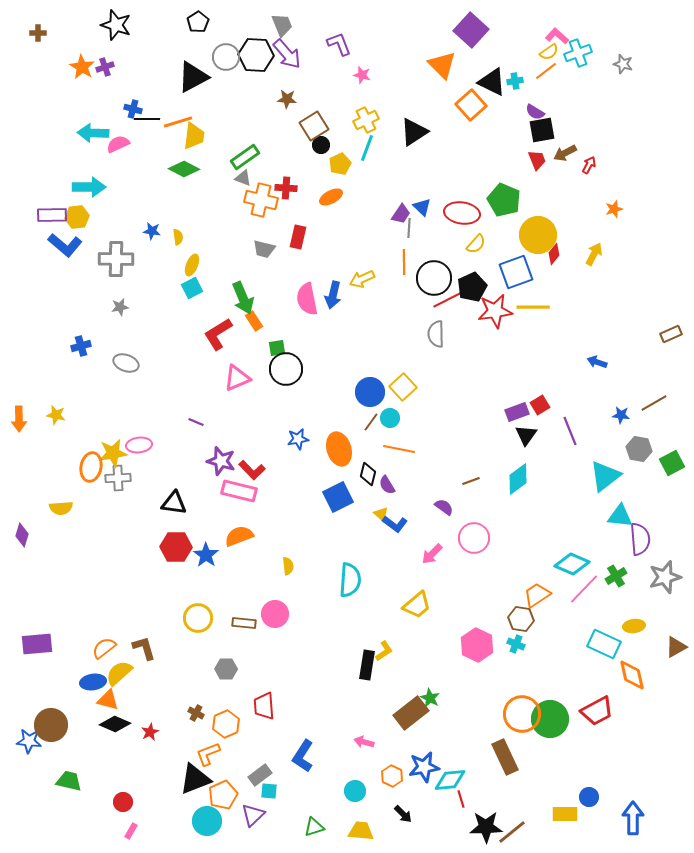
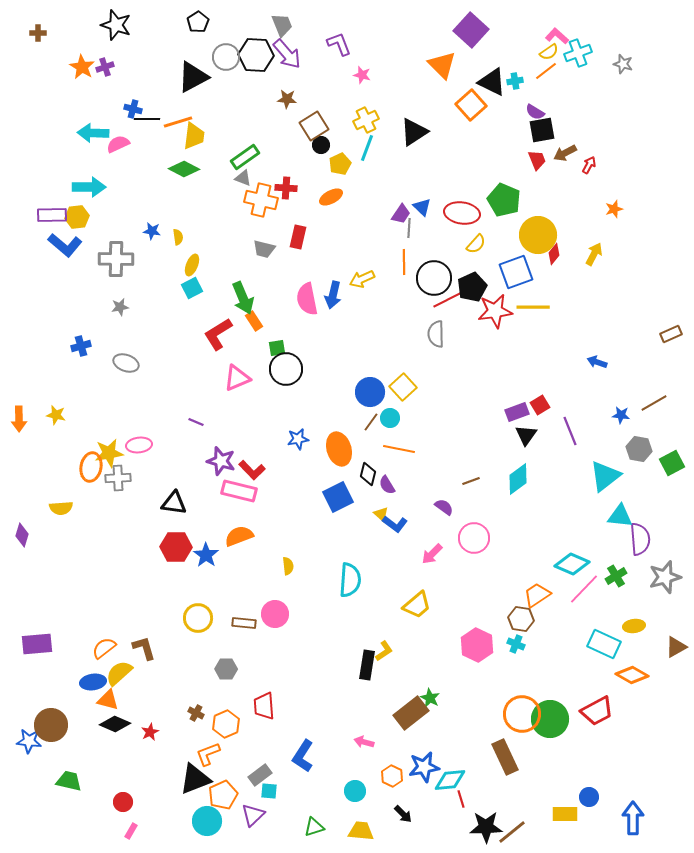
yellow star at (113, 453): moved 4 px left
orange diamond at (632, 675): rotated 48 degrees counterclockwise
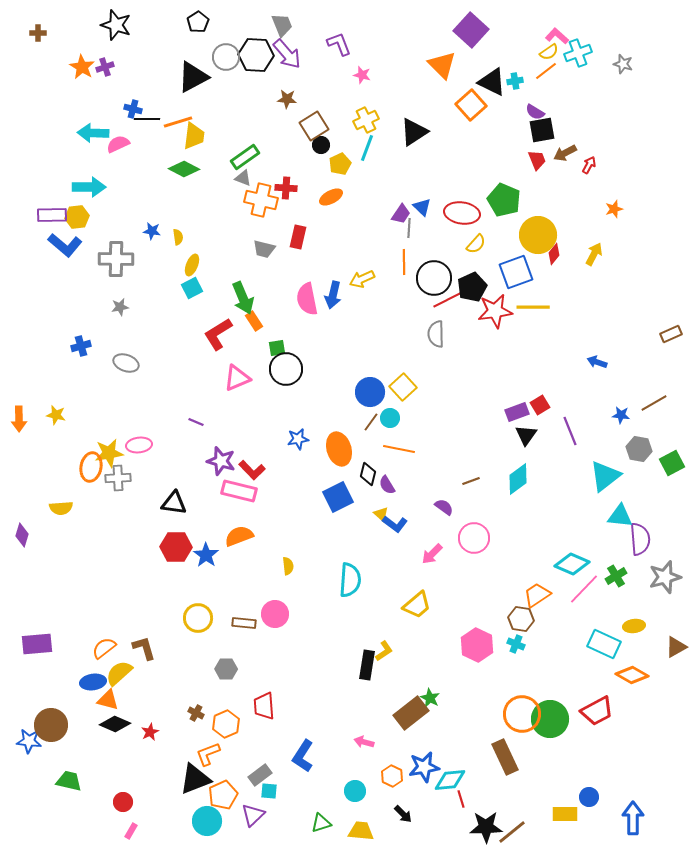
green triangle at (314, 827): moved 7 px right, 4 px up
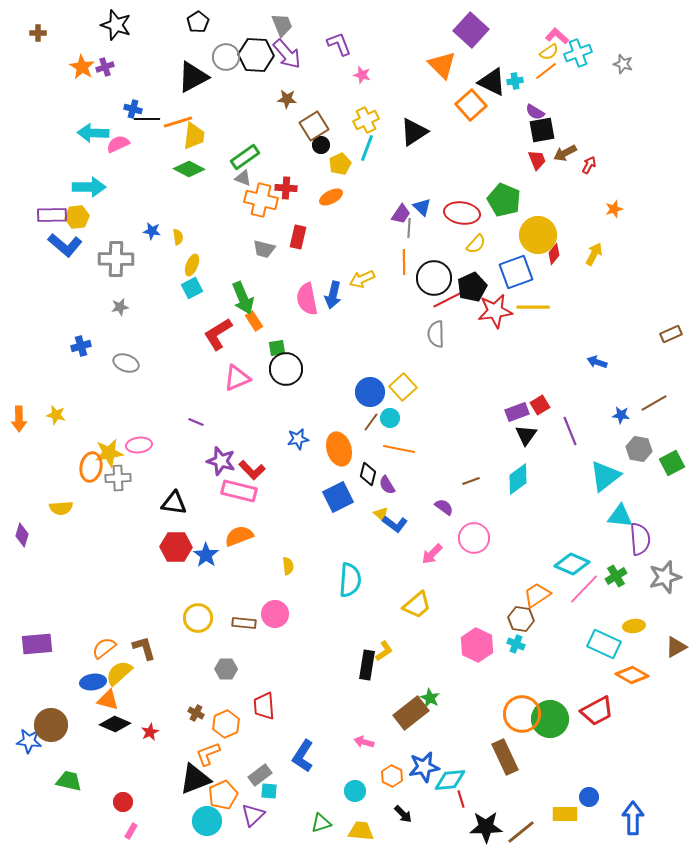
green diamond at (184, 169): moved 5 px right
brown line at (512, 832): moved 9 px right
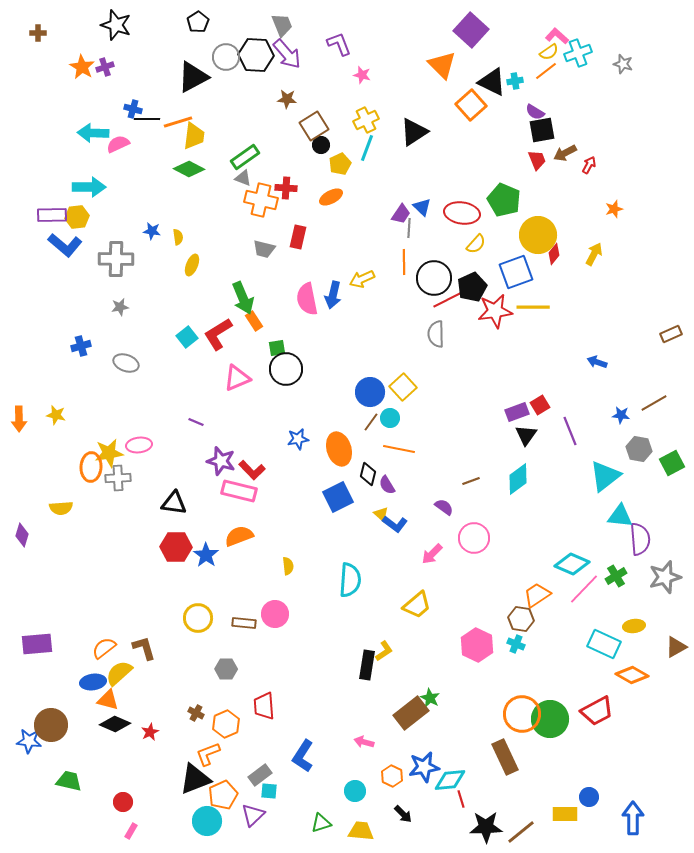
cyan square at (192, 288): moved 5 px left, 49 px down; rotated 10 degrees counterclockwise
orange ellipse at (91, 467): rotated 8 degrees counterclockwise
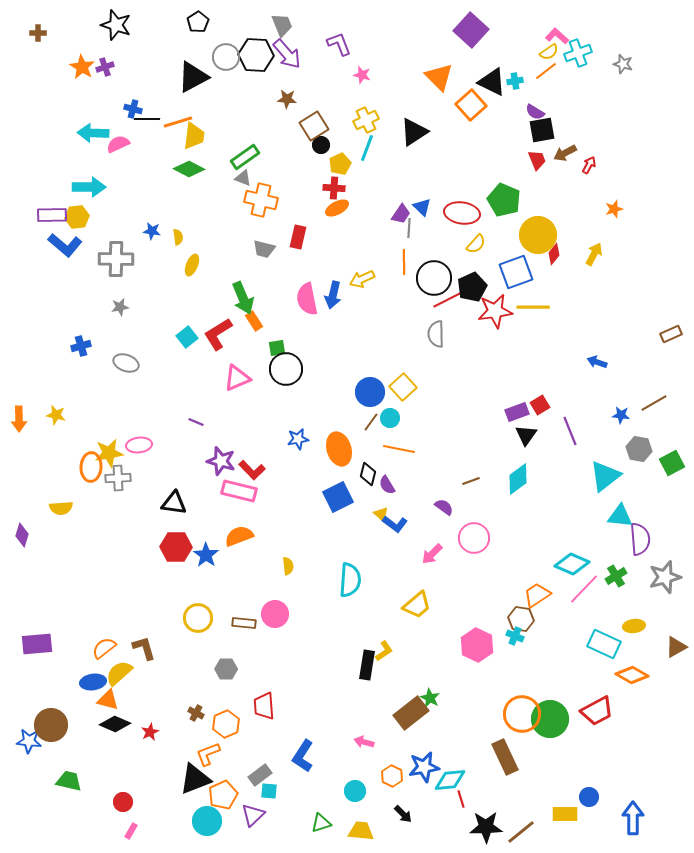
orange triangle at (442, 65): moved 3 px left, 12 px down
red cross at (286, 188): moved 48 px right
orange ellipse at (331, 197): moved 6 px right, 11 px down
cyan cross at (516, 644): moved 1 px left, 8 px up
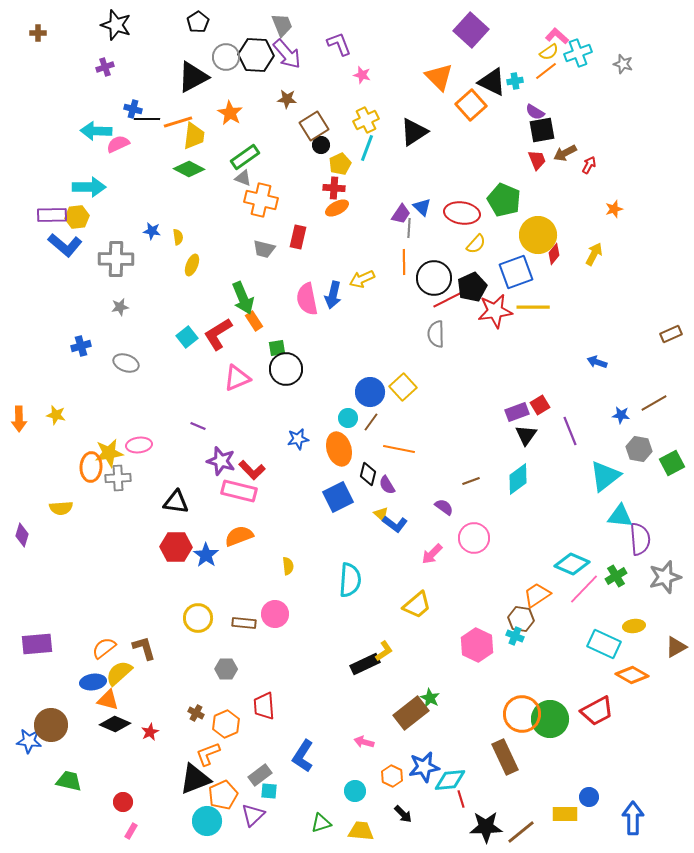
orange star at (82, 67): moved 148 px right, 46 px down
cyan arrow at (93, 133): moved 3 px right, 2 px up
cyan circle at (390, 418): moved 42 px left
purple line at (196, 422): moved 2 px right, 4 px down
black triangle at (174, 503): moved 2 px right, 1 px up
black rectangle at (367, 665): moved 2 px left, 1 px up; rotated 56 degrees clockwise
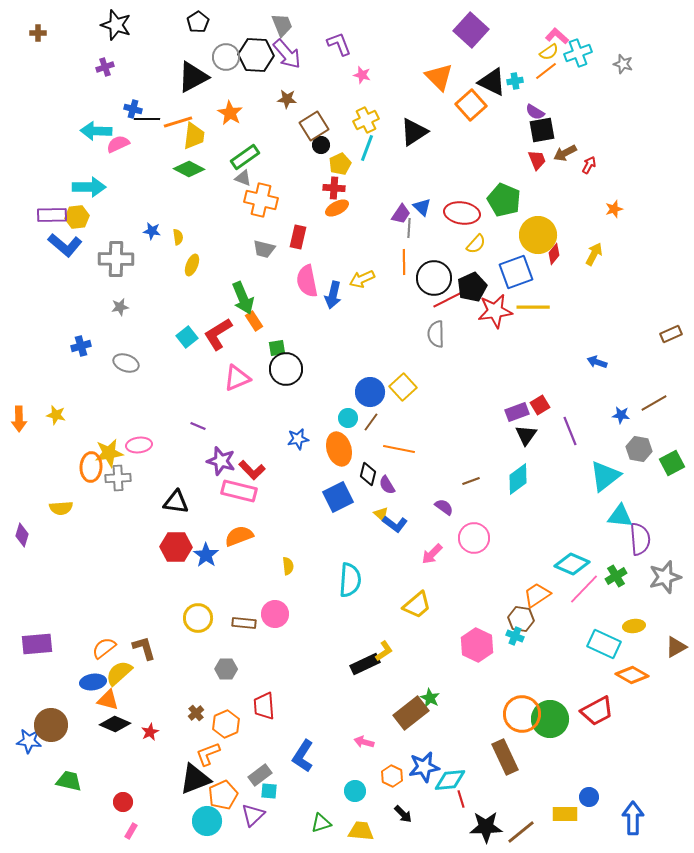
pink semicircle at (307, 299): moved 18 px up
brown cross at (196, 713): rotated 21 degrees clockwise
